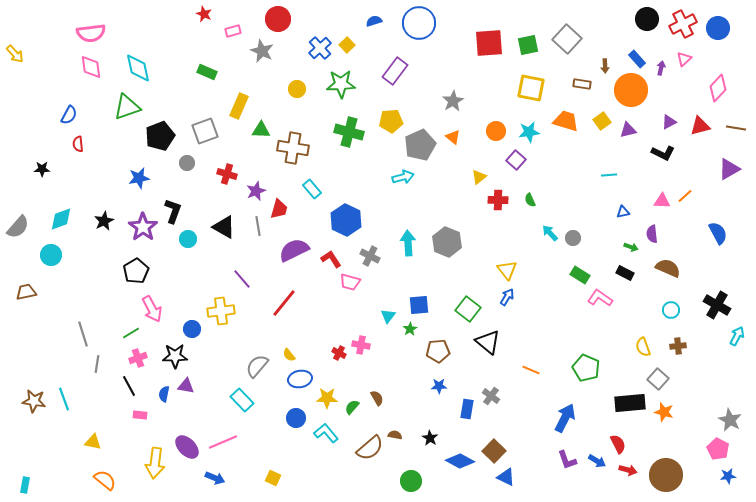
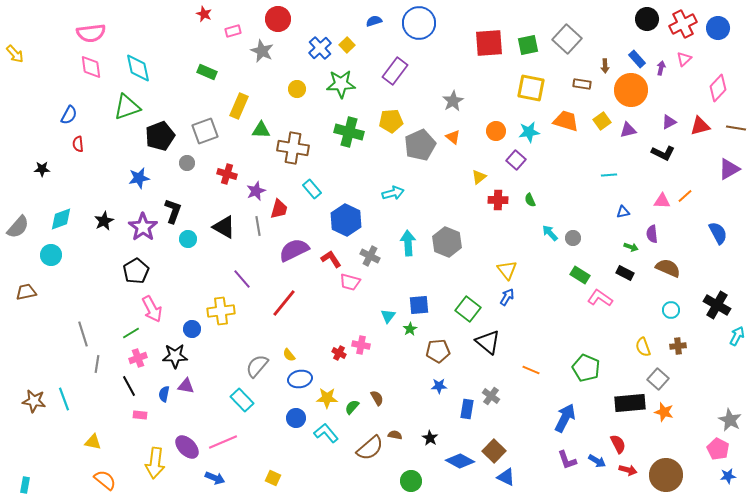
cyan arrow at (403, 177): moved 10 px left, 16 px down
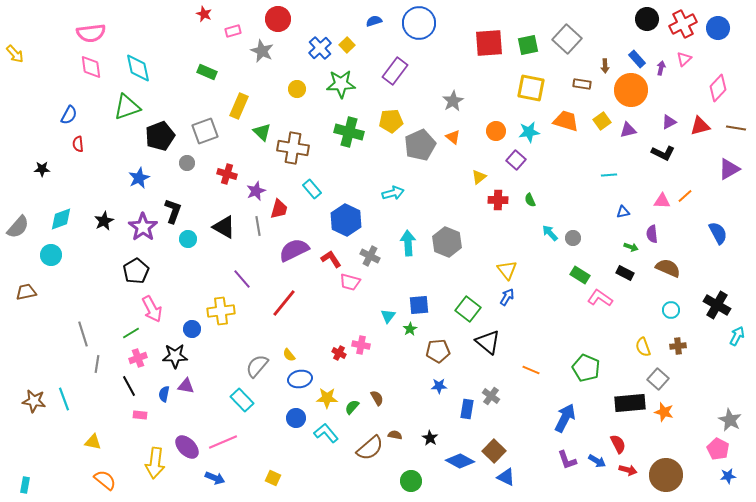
green triangle at (261, 130): moved 1 px right, 2 px down; rotated 42 degrees clockwise
blue star at (139, 178): rotated 15 degrees counterclockwise
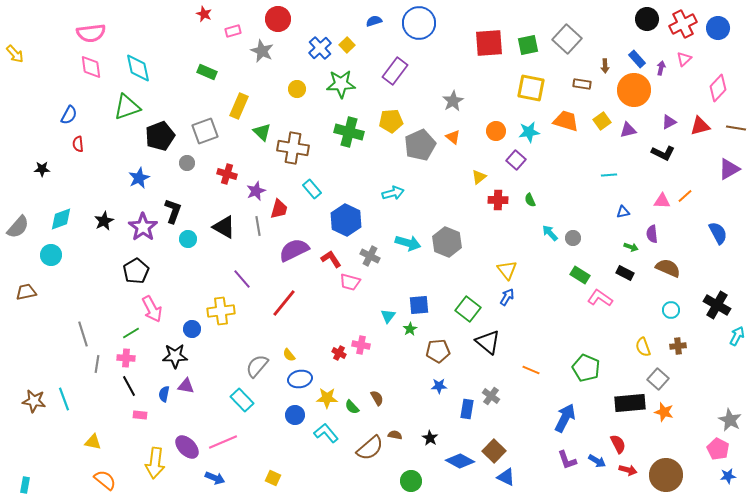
orange circle at (631, 90): moved 3 px right
cyan arrow at (408, 243): rotated 110 degrees clockwise
pink cross at (138, 358): moved 12 px left; rotated 24 degrees clockwise
green semicircle at (352, 407): rotated 84 degrees counterclockwise
blue circle at (296, 418): moved 1 px left, 3 px up
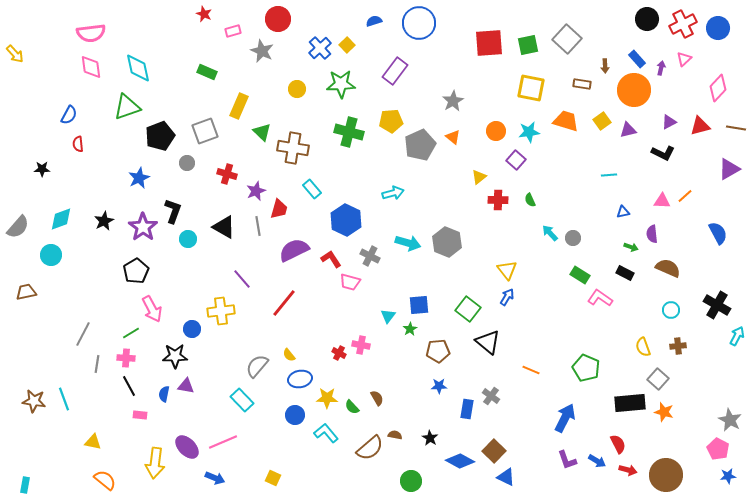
gray line at (83, 334): rotated 45 degrees clockwise
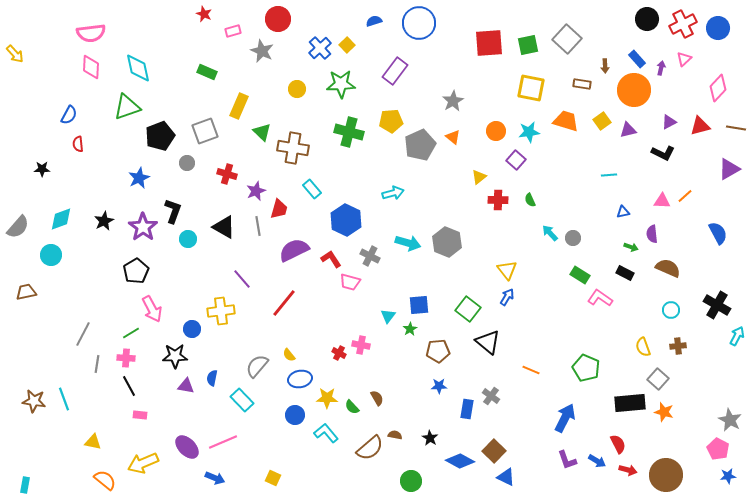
pink diamond at (91, 67): rotated 10 degrees clockwise
blue semicircle at (164, 394): moved 48 px right, 16 px up
yellow arrow at (155, 463): moved 12 px left; rotated 60 degrees clockwise
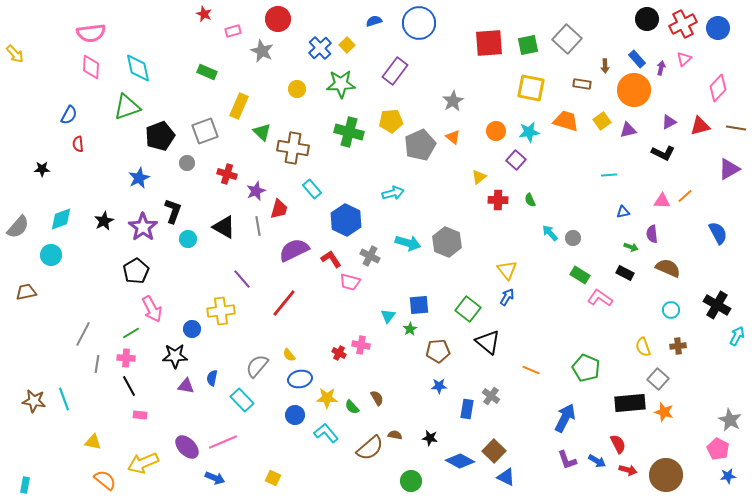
black star at (430, 438): rotated 21 degrees counterclockwise
